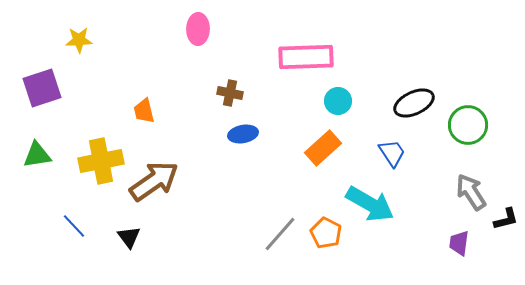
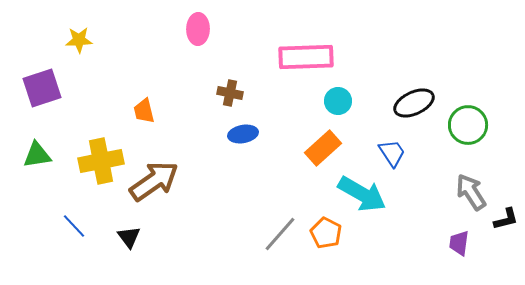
cyan arrow: moved 8 px left, 10 px up
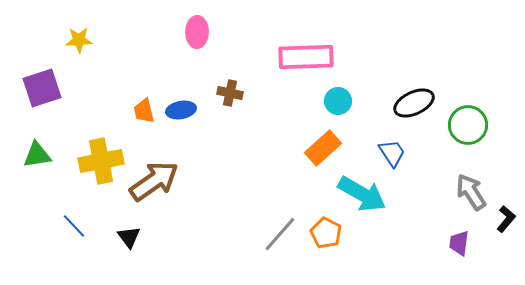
pink ellipse: moved 1 px left, 3 px down
blue ellipse: moved 62 px left, 24 px up
black L-shape: rotated 36 degrees counterclockwise
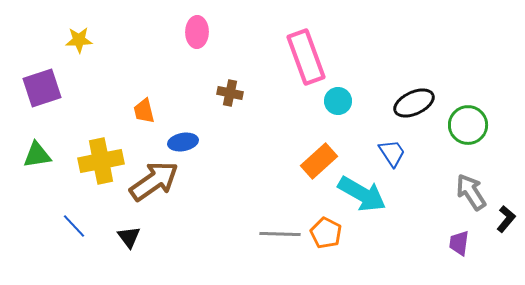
pink rectangle: rotated 72 degrees clockwise
blue ellipse: moved 2 px right, 32 px down
orange rectangle: moved 4 px left, 13 px down
gray line: rotated 51 degrees clockwise
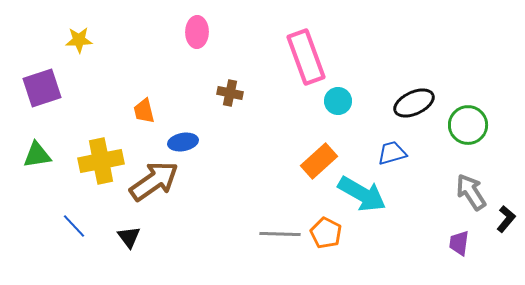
blue trapezoid: rotated 72 degrees counterclockwise
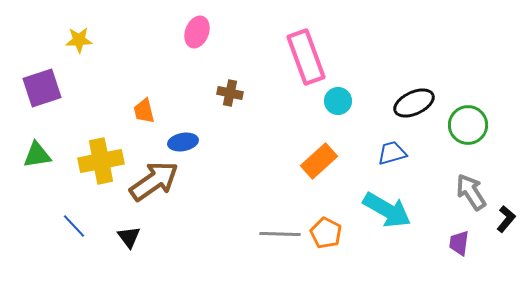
pink ellipse: rotated 20 degrees clockwise
cyan arrow: moved 25 px right, 16 px down
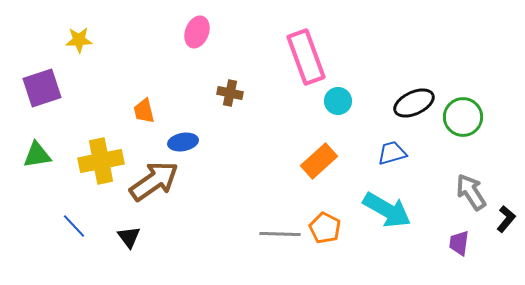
green circle: moved 5 px left, 8 px up
orange pentagon: moved 1 px left, 5 px up
